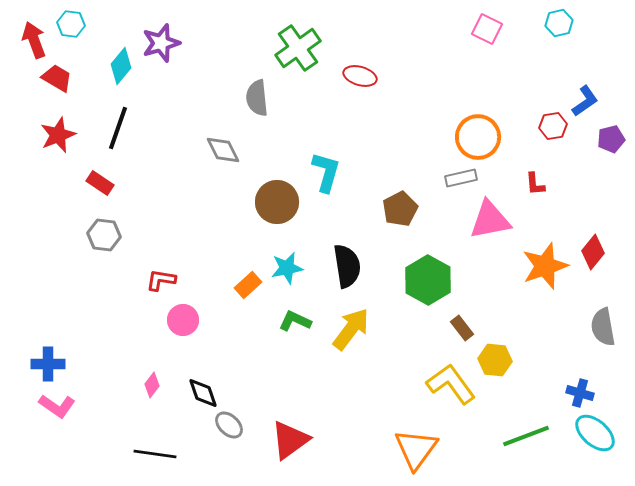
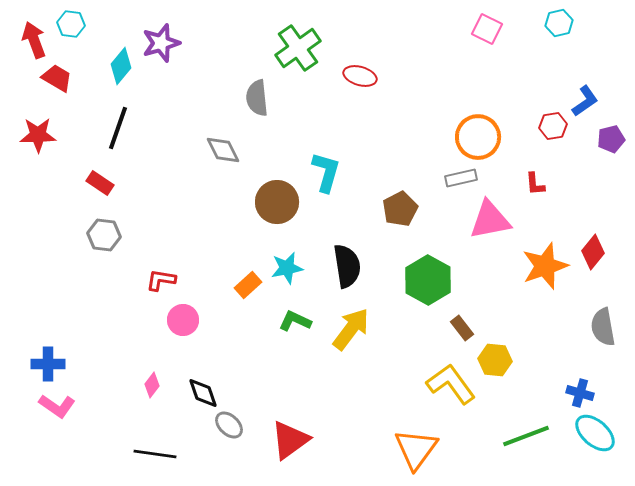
red star at (58, 135): moved 20 px left; rotated 21 degrees clockwise
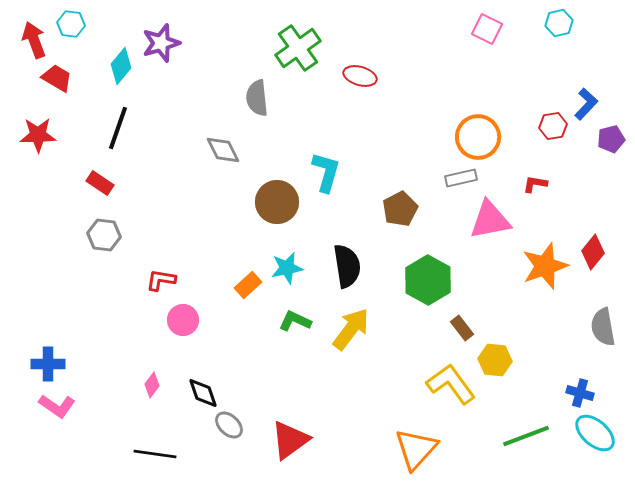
blue L-shape at (585, 101): moved 1 px right, 3 px down; rotated 12 degrees counterclockwise
red L-shape at (535, 184): rotated 105 degrees clockwise
orange triangle at (416, 449): rotated 6 degrees clockwise
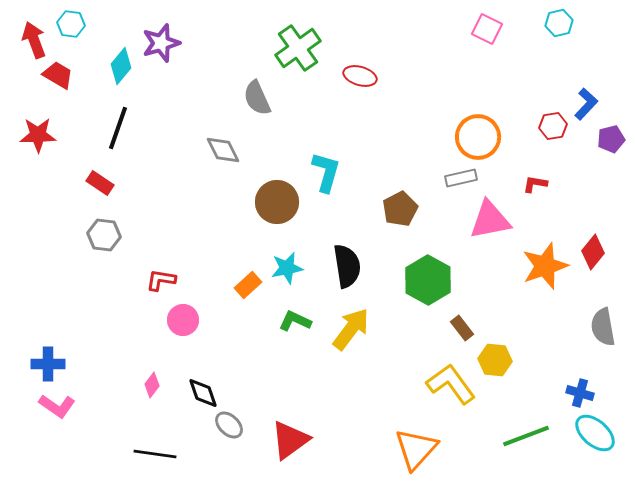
red trapezoid at (57, 78): moved 1 px right, 3 px up
gray semicircle at (257, 98): rotated 18 degrees counterclockwise
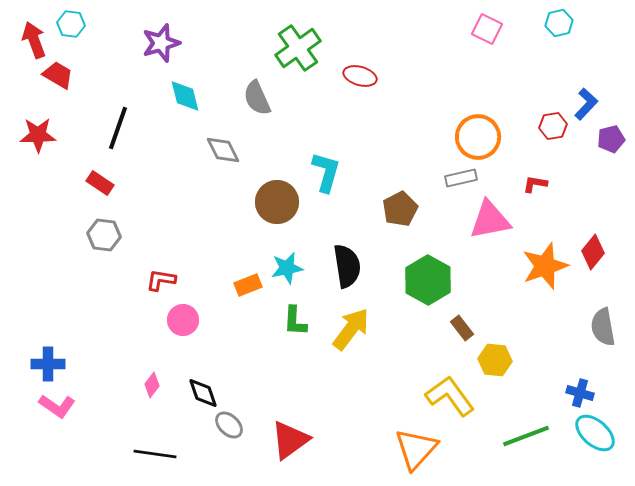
cyan diamond at (121, 66): moved 64 px right, 30 px down; rotated 54 degrees counterclockwise
orange rectangle at (248, 285): rotated 20 degrees clockwise
green L-shape at (295, 321): rotated 112 degrees counterclockwise
yellow L-shape at (451, 384): moved 1 px left, 12 px down
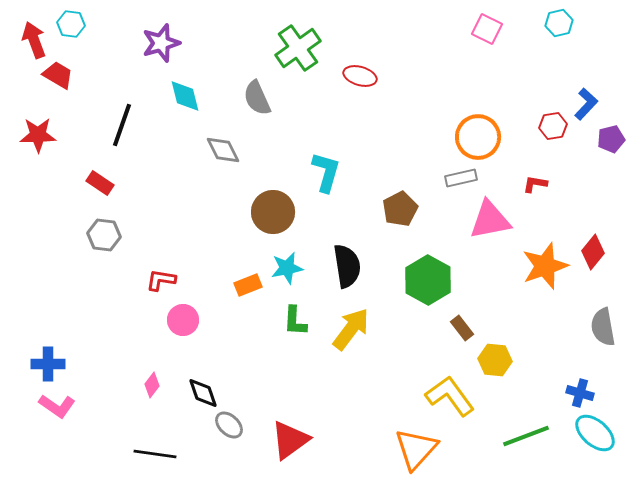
black line at (118, 128): moved 4 px right, 3 px up
brown circle at (277, 202): moved 4 px left, 10 px down
